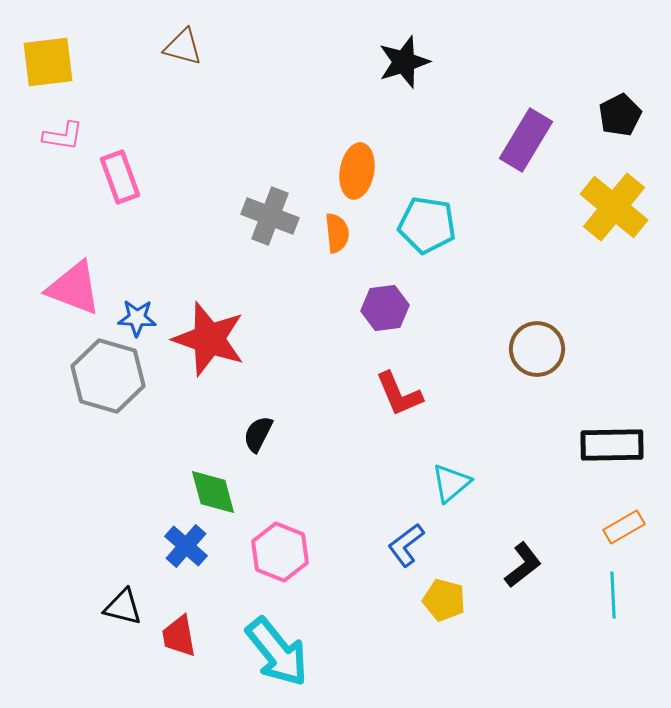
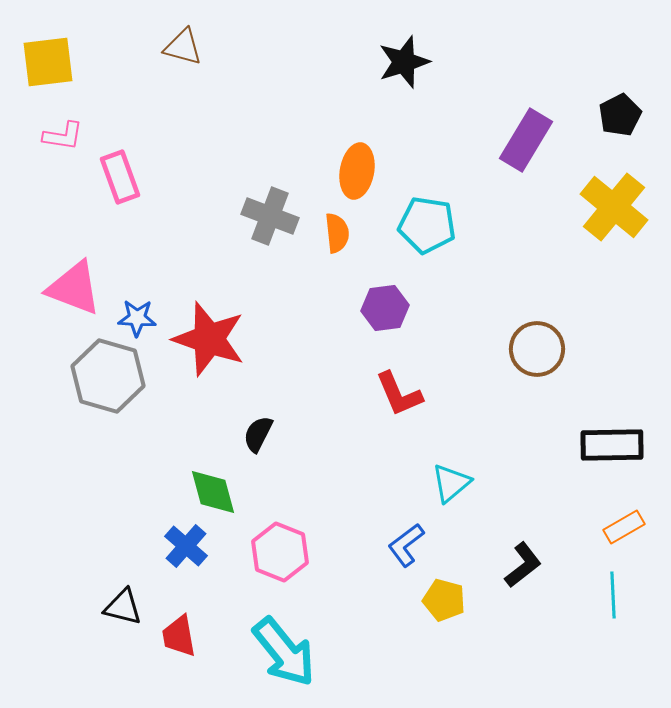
cyan arrow: moved 7 px right
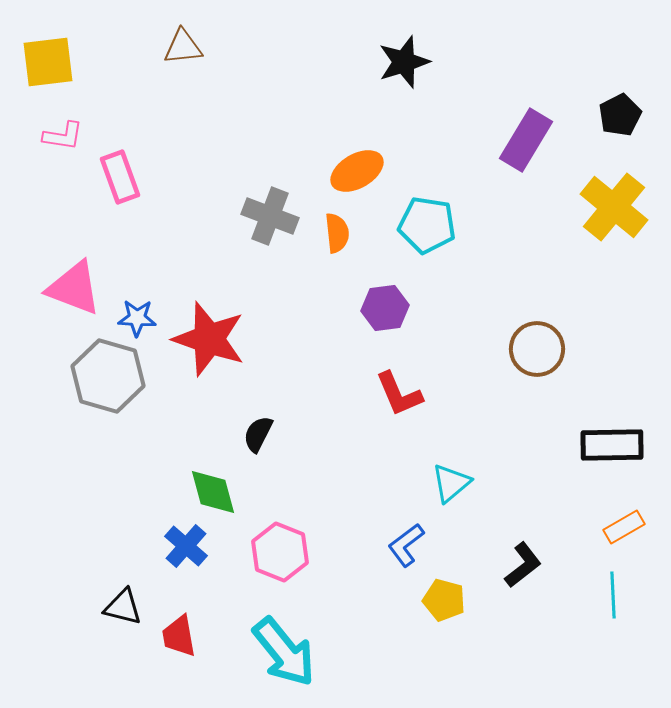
brown triangle: rotated 21 degrees counterclockwise
orange ellipse: rotated 50 degrees clockwise
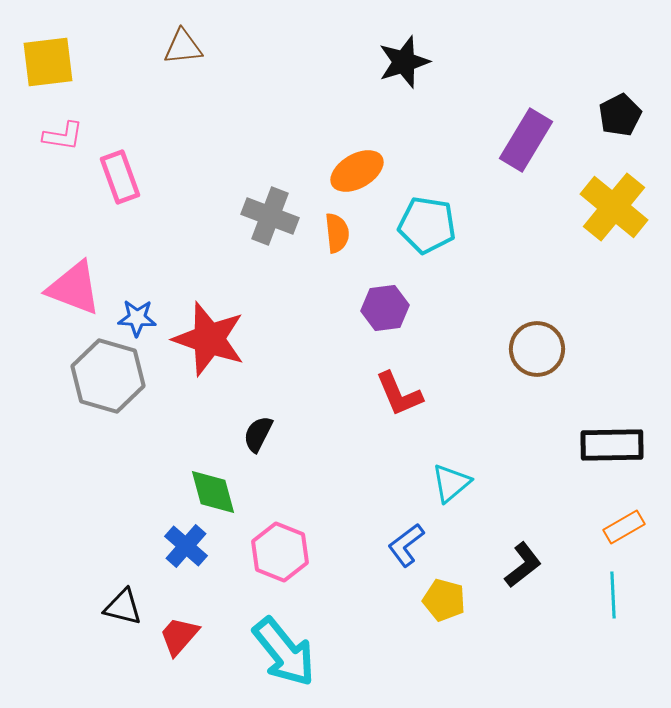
red trapezoid: rotated 51 degrees clockwise
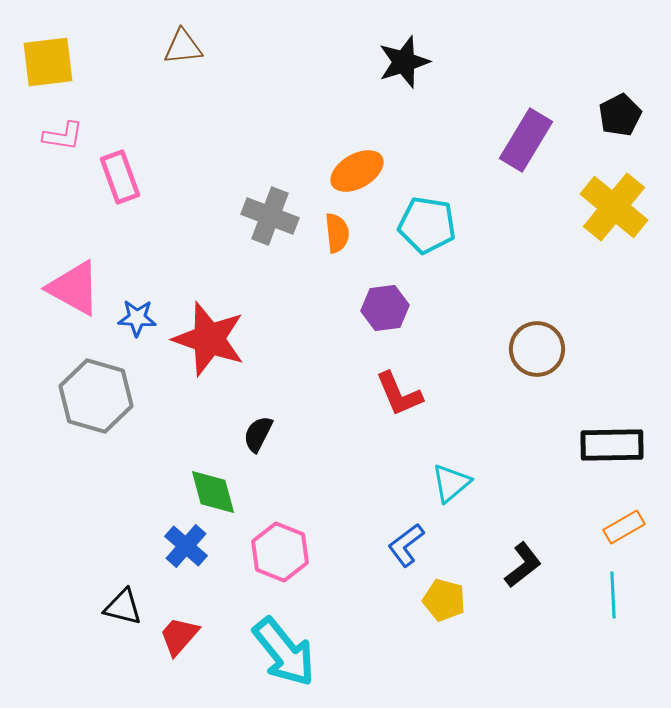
pink triangle: rotated 8 degrees clockwise
gray hexagon: moved 12 px left, 20 px down
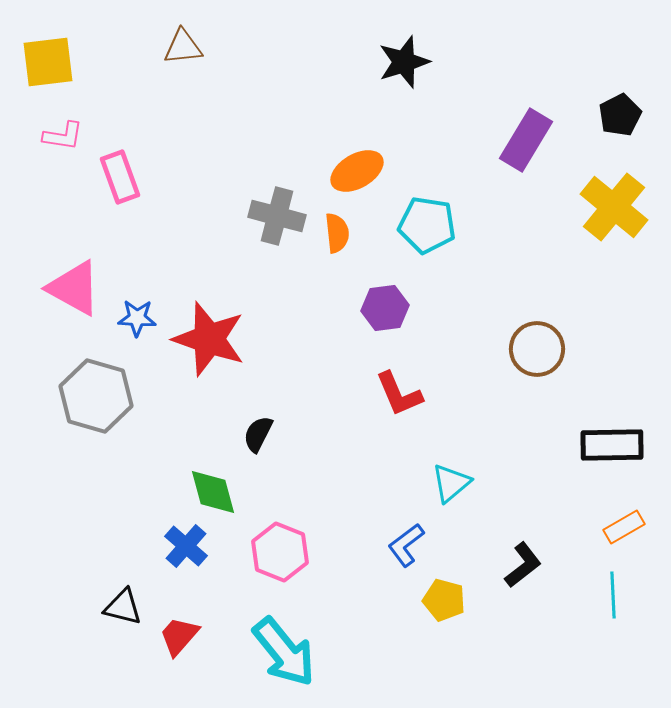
gray cross: moved 7 px right; rotated 6 degrees counterclockwise
